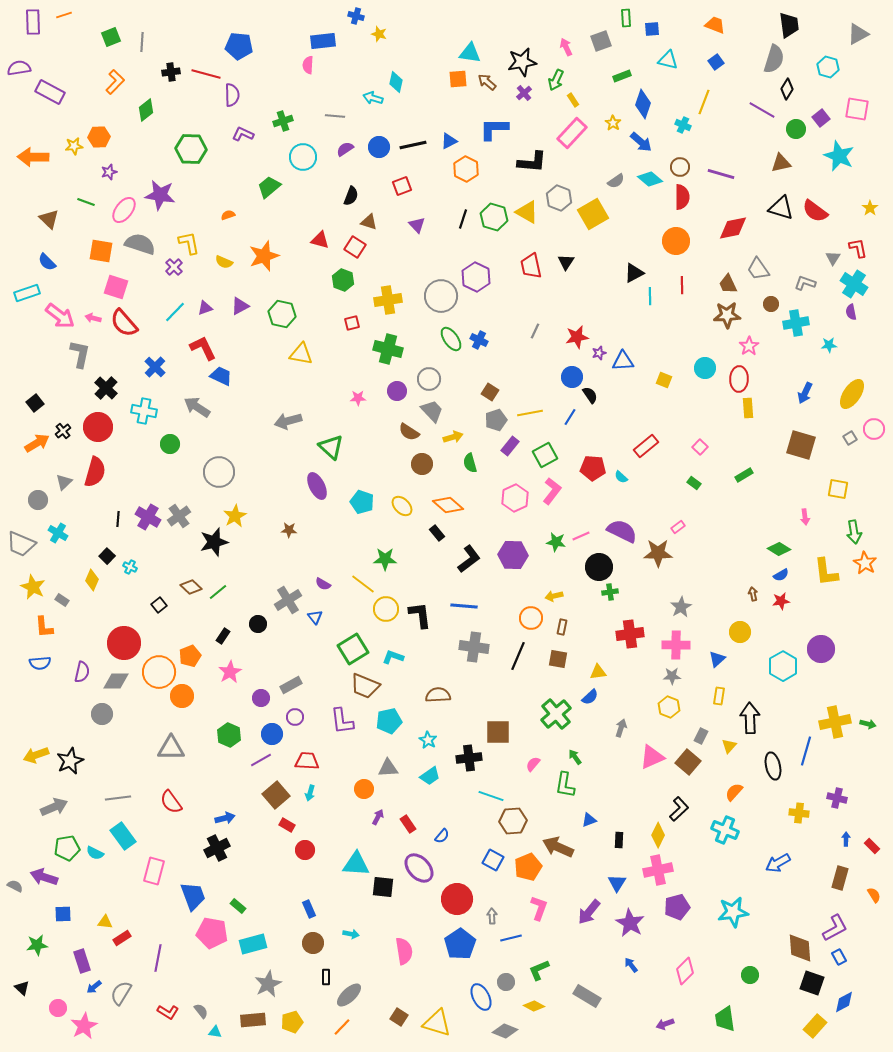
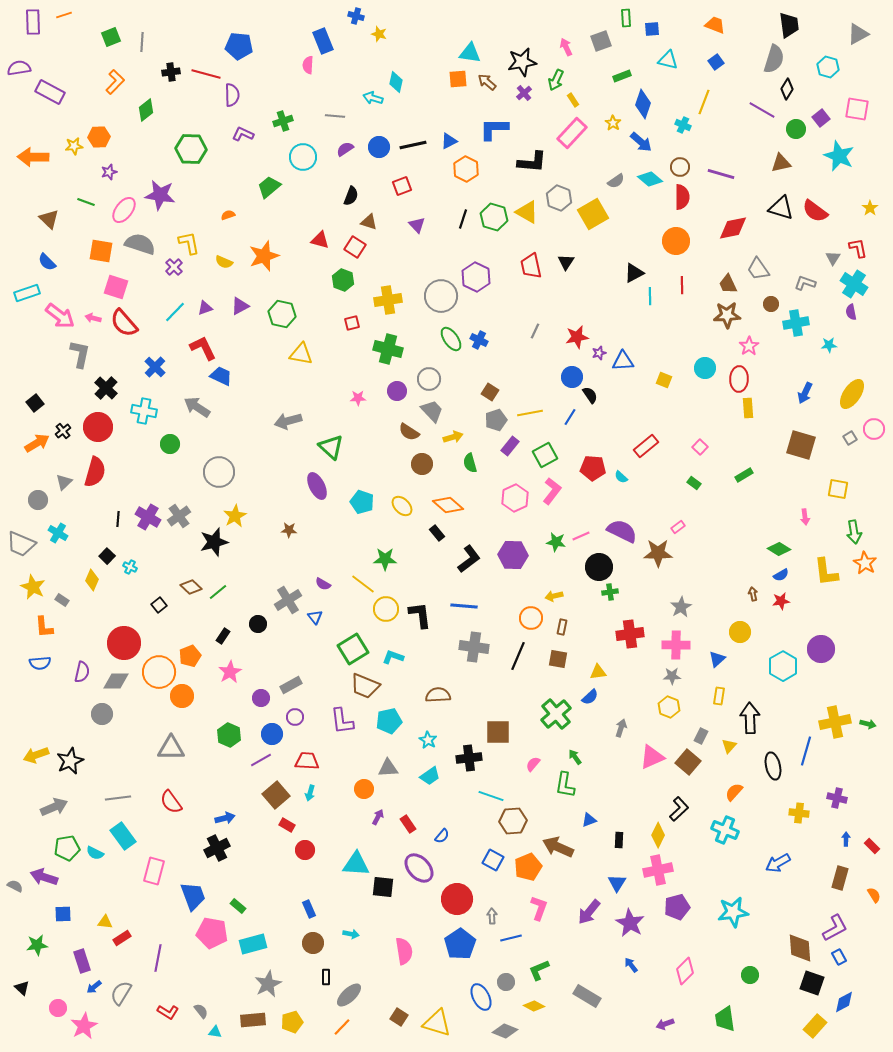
blue rectangle at (323, 41): rotated 75 degrees clockwise
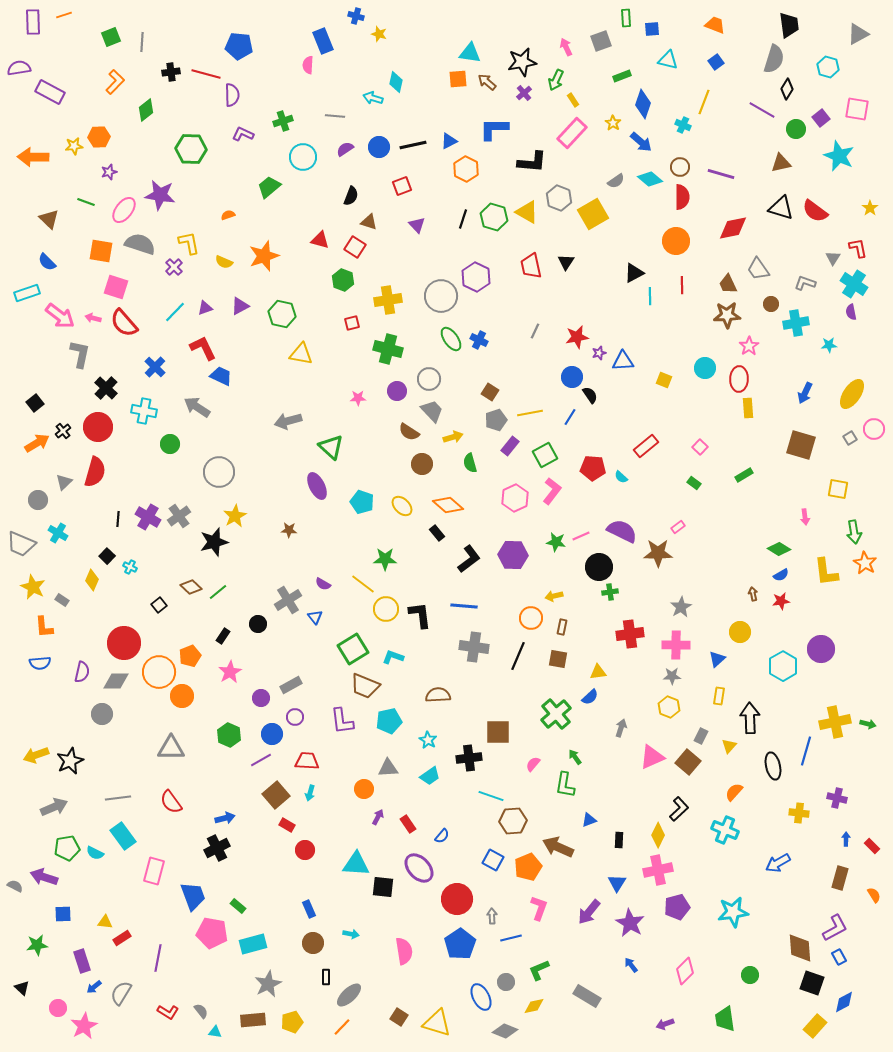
yellow diamond at (534, 1006): rotated 40 degrees counterclockwise
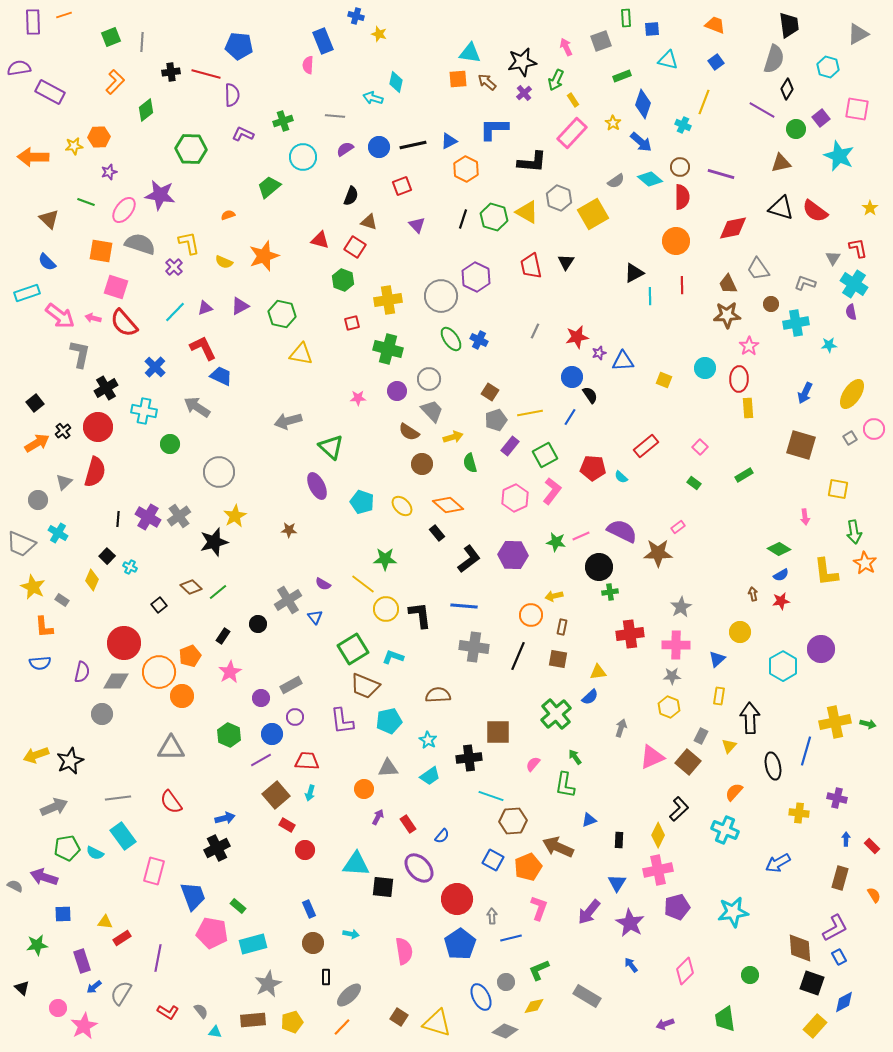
black cross at (106, 388): rotated 15 degrees clockwise
orange circle at (531, 618): moved 3 px up
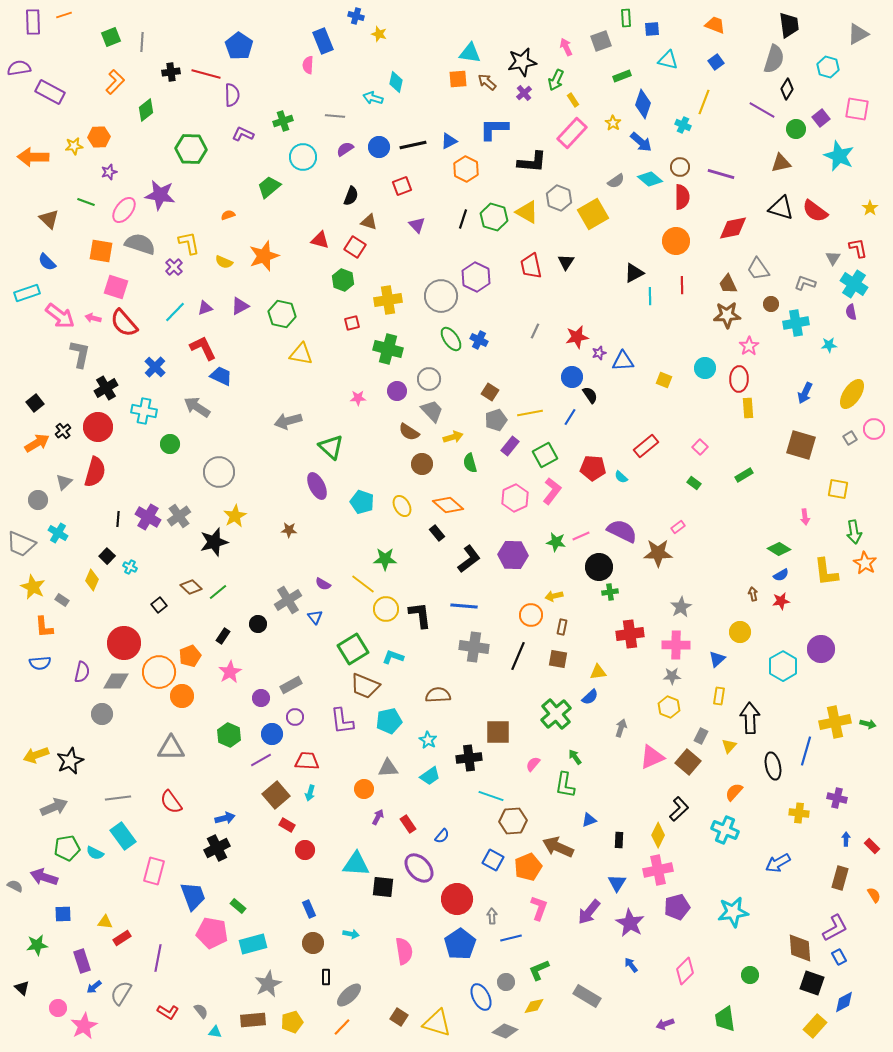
blue pentagon at (239, 46): rotated 28 degrees clockwise
yellow ellipse at (402, 506): rotated 15 degrees clockwise
